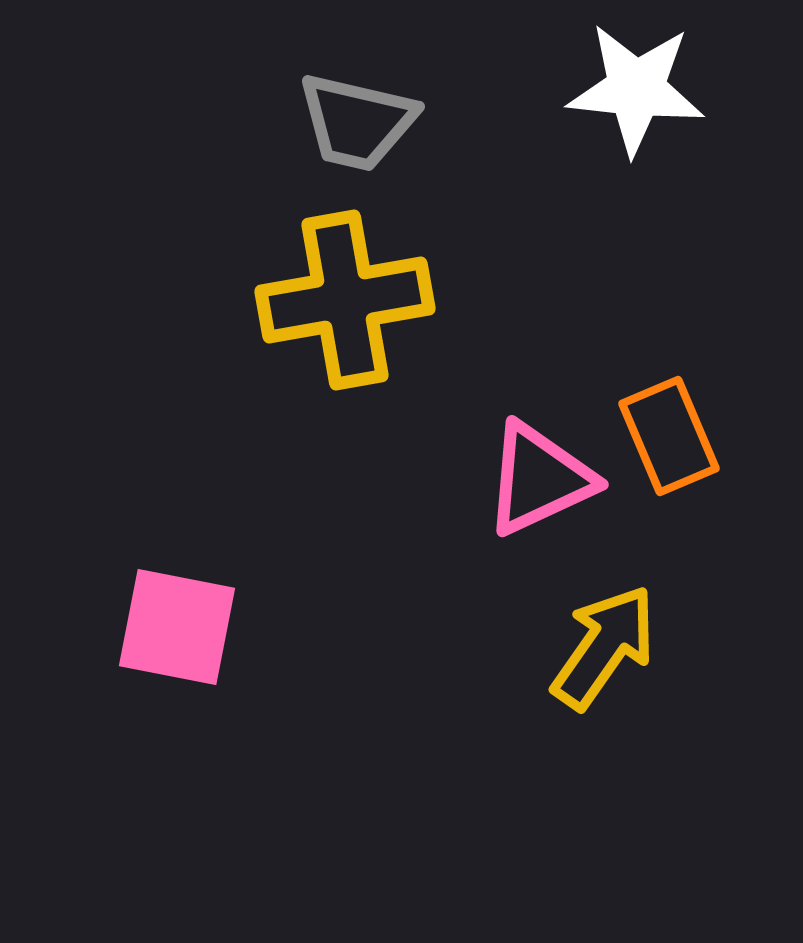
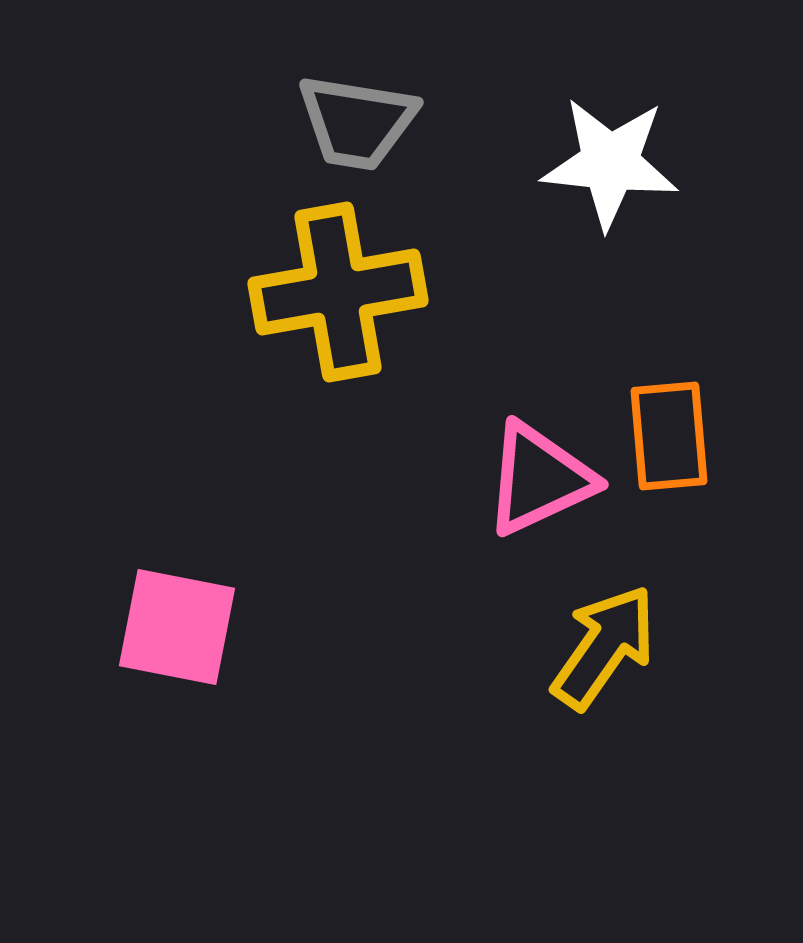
white star: moved 26 px left, 74 px down
gray trapezoid: rotated 4 degrees counterclockwise
yellow cross: moved 7 px left, 8 px up
orange rectangle: rotated 18 degrees clockwise
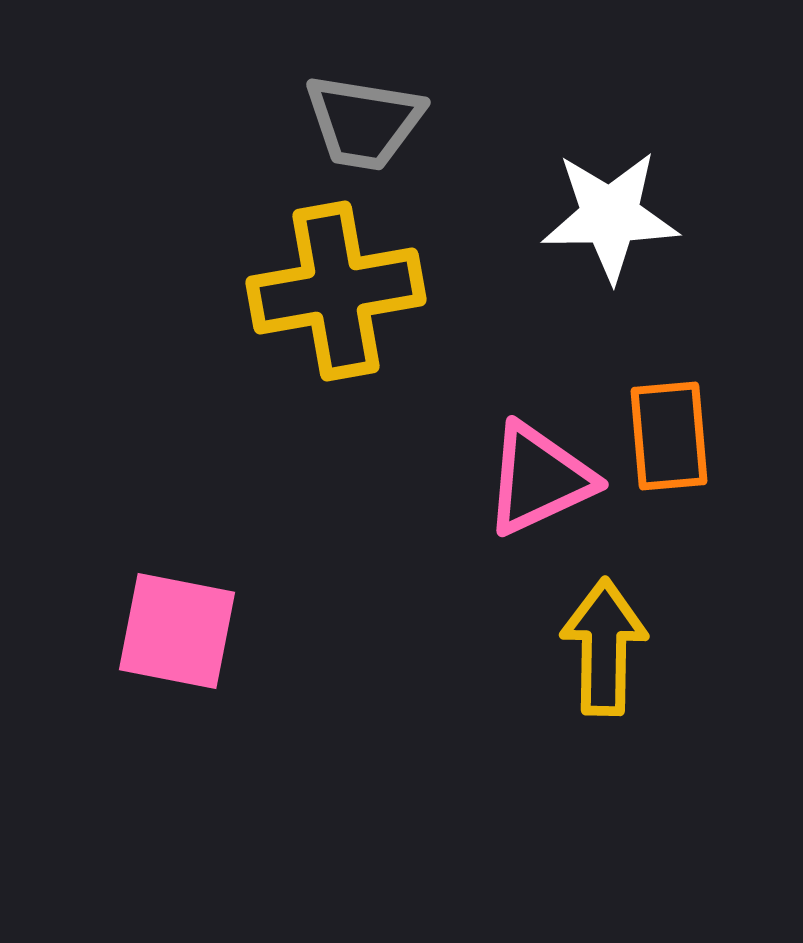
gray trapezoid: moved 7 px right
white star: moved 53 px down; rotated 7 degrees counterclockwise
yellow cross: moved 2 px left, 1 px up
pink square: moved 4 px down
yellow arrow: rotated 34 degrees counterclockwise
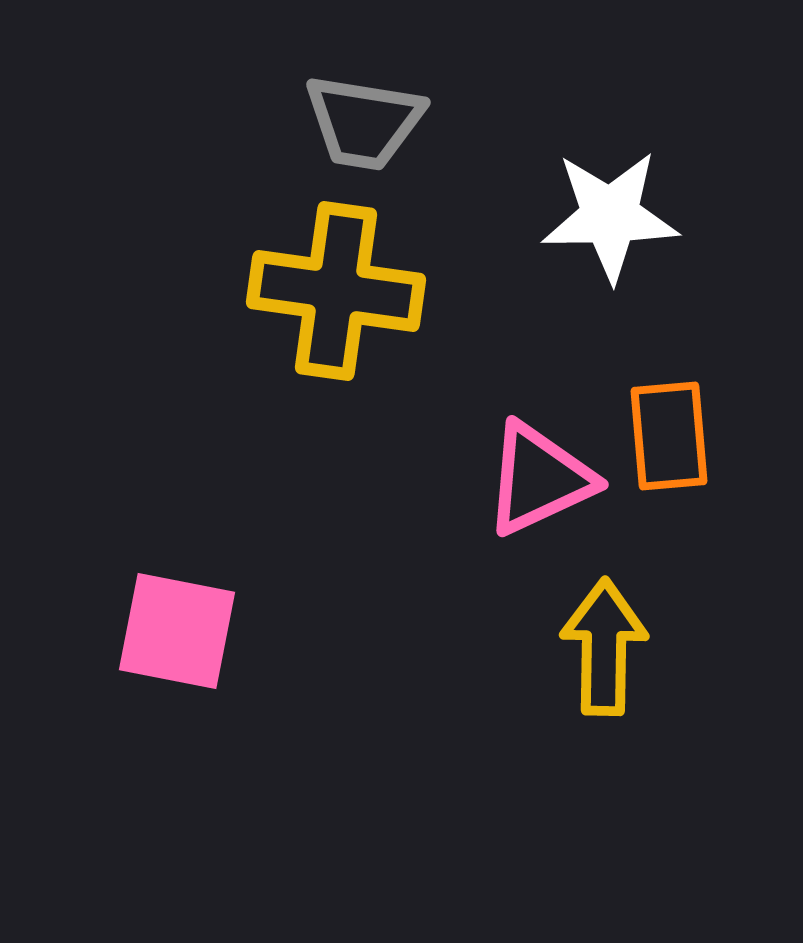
yellow cross: rotated 18 degrees clockwise
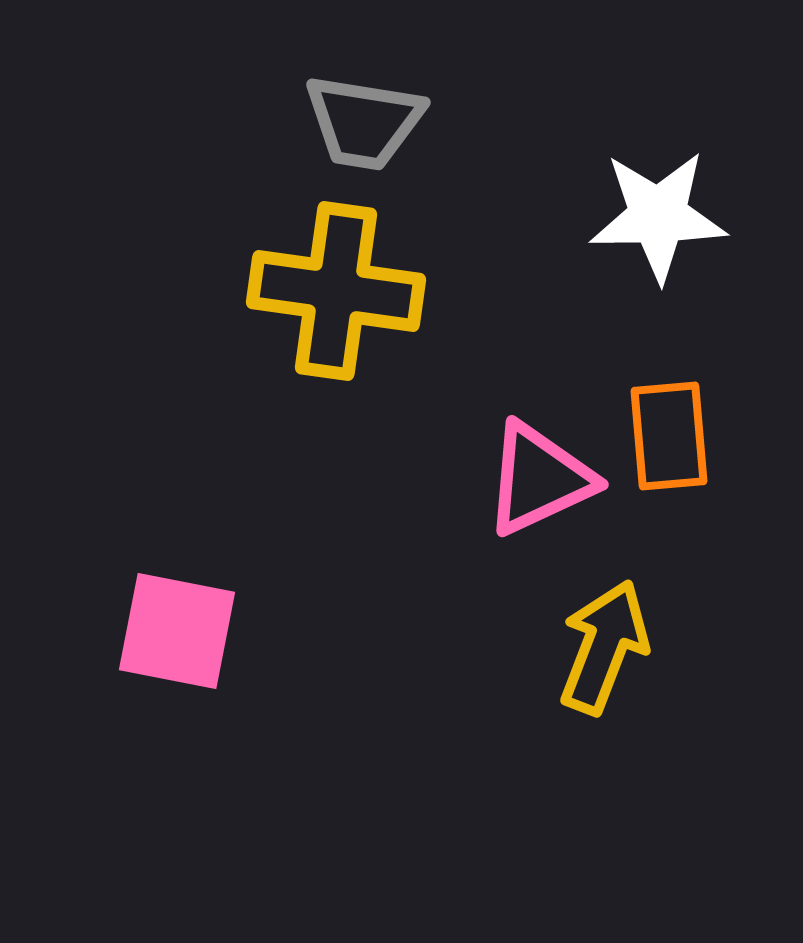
white star: moved 48 px right
yellow arrow: rotated 20 degrees clockwise
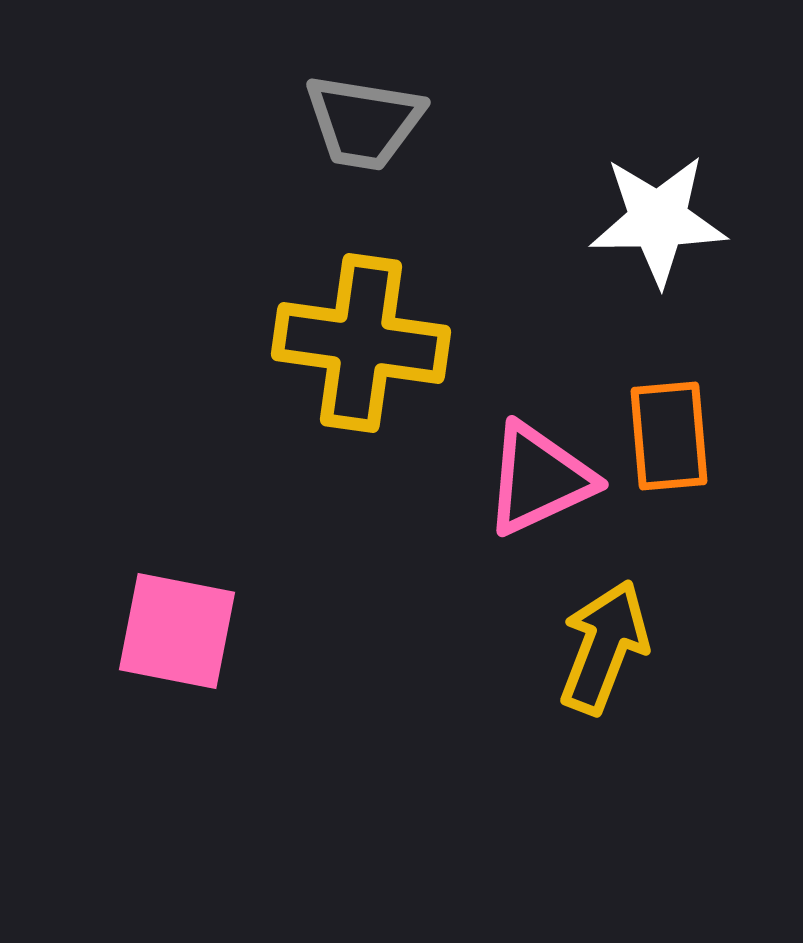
white star: moved 4 px down
yellow cross: moved 25 px right, 52 px down
